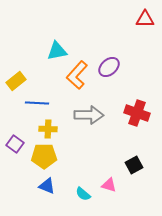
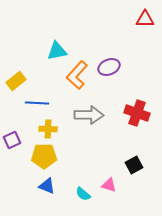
purple ellipse: rotated 20 degrees clockwise
purple square: moved 3 px left, 4 px up; rotated 30 degrees clockwise
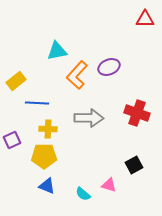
gray arrow: moved 3 px down
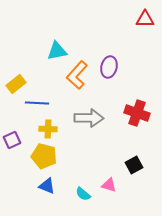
purple ellipse: rotated 55 degrees counterclockwise
yellow rectangle: moved 3 px down
yellow pentagon: rotated 15 degrees clockwise
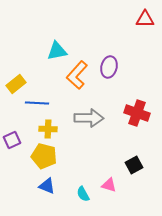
cyan semicircle: rotated 21 degrees clockwise
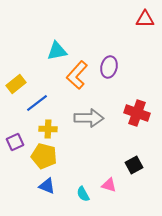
blue line: rotated 40 degrees counterclockwise
purple square: moved 3 px right, 2 px down
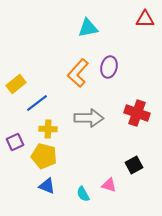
cyan triangle: moved 31 px right, 23 px up
orange L-shape: moved 1 px right, 2 px up
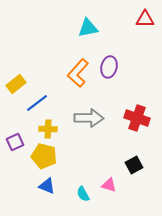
red cross: moved 5 px down
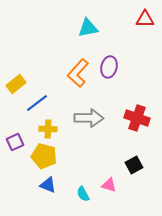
blue triangle: moved 1 px right, 1 px up
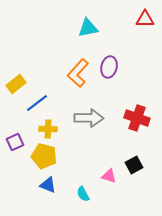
pink triangle: moved 9 px up
